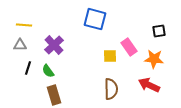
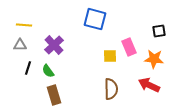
pink rectangle: rotated 12 degrees clockwise
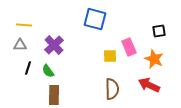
orange star: rotated 18 degrees clockwise
brown semicircle: moved 1 px right
brown rectangle: rotated 18 degrees clockwise
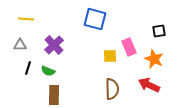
yellow line: moved 2 px right, 6 px up
green semicircle: rotated 32 degrees counterclockwise
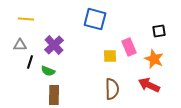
black line: moved 2 px right, 6 px up
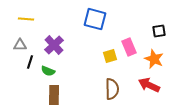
yellow square: rotated 16 degrees counterclockwise
